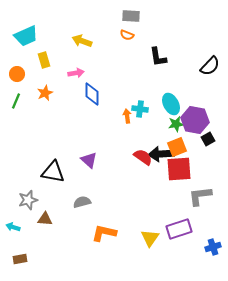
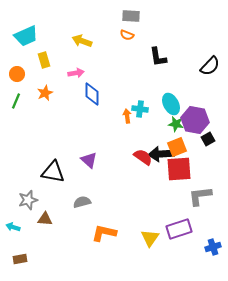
green star: rotated 21 degrees clockwise
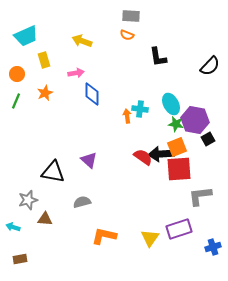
orange L-shape: moved 3 px down
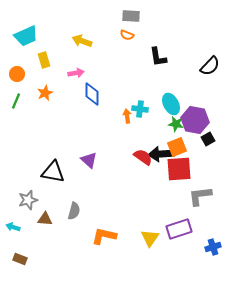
gray semicircle: moved 8 px left, 9 px down; rotated 120 degrees clockwise
brown rectangle: rotated 32 degrees clockwise
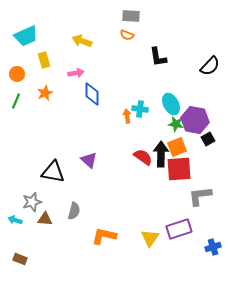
black arrow: rotated 95 degrees clockwise
gray star: moved 4 px right, 2 px down
cyan arrow: moved 2 px right, 7 px up
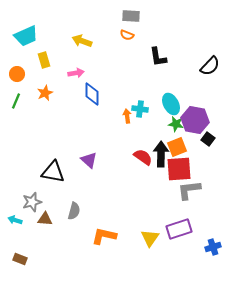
black square: rotated 24 degrees counterclockwise
gray L-shape: moved 11 px left, 6 px up
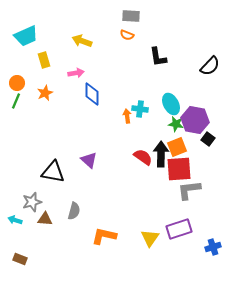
orange circle: moved 9 px down
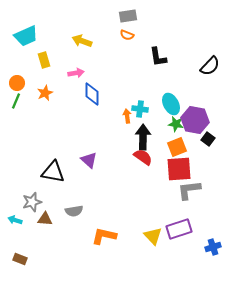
gray rectangle: moved 3 px left; rotated 12 degrees counterclockwise
black arrow: moved 18 px left, 17 px up
gray semicircle: rotated 66 degrees clockwise
yellow triangle: moved 3 px right, 2 px up; rotated 18 degrees counterclockwise
